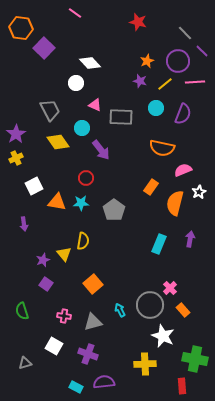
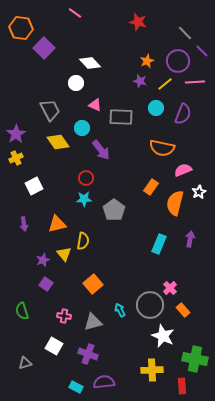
orange triangle at (57, 202): moved 22 px down; rotated 24 degrees counterclockwise
cyan star at (81, 203): moved 3 px right, 4 px up
yellow cross at (145, 364): moved 7 px right, 6 px down
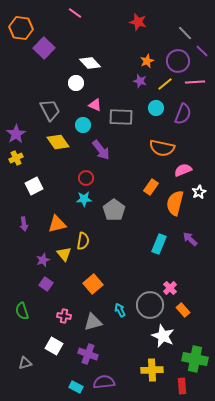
cyan circle at (82, 128): moved 1 px right, 3 px up
purple arrow at (190, 239): rotated 56 degrees counterclockwise
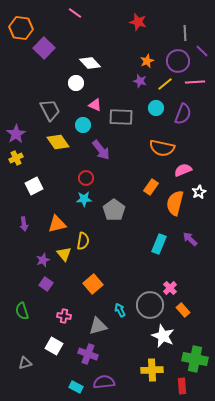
gray line at (185, 33): rotated 42 degrees clockwise
gray triangle at (93, 322): moved 5 px right, 4 px down
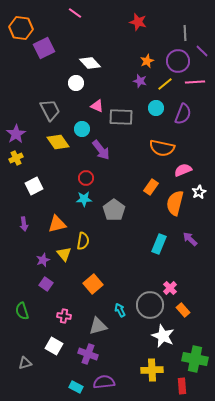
purple square at (44, 48): rotated 20 degrees clockwise
pink triangle at (95, 105): moved 2 px right, 1 px down
cyan circle at (83, 125): moved 1 px left, 4 px down
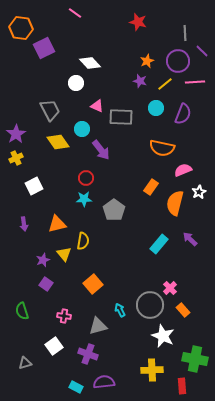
cyan rectangle at (159, 244): rotated 18 degrees clockwise
white square at (54, 346): rotated 24 degrees clockwise
